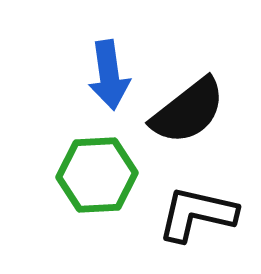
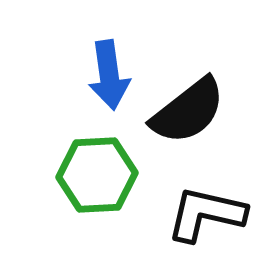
black L-shape: moved 9 px right
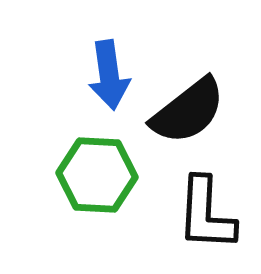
green hexagon: rotated 6 degrees clockwise
black L-shape: rotated 100 degrees counterclockwise
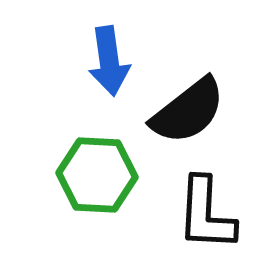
blue arrow: moved 14 px up
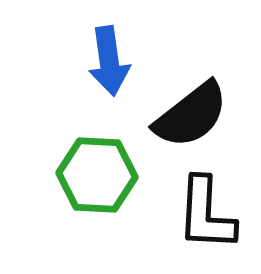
black semicircle: moved 3 px right, 4 px down
